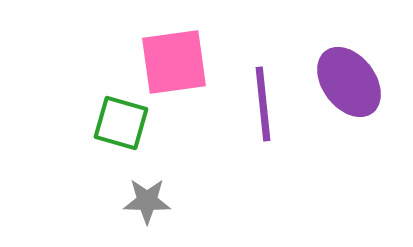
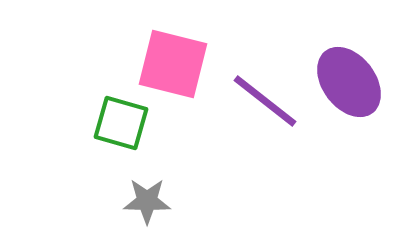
pink square: moved 1 px left, 2 px down; rotated 22 degrees clockwise
purple line: moved 2 px right, 3 px up; rotated 46 degrees counterclockwise
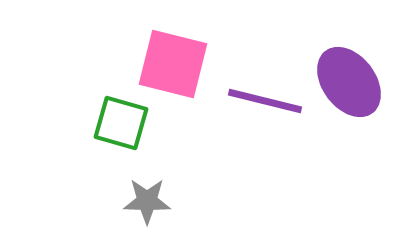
purple line: rotated 24 degrees counterclockwise
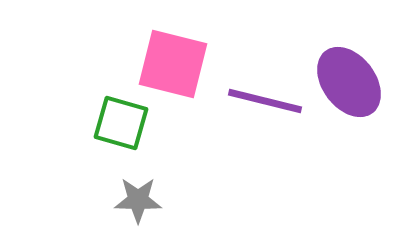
gray star: moved 9 px left, 1 px up
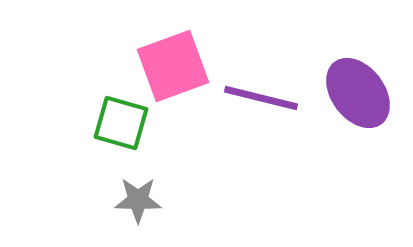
pink square: moved 2 px down; rotated 34 degrees counterclockwise
purple ellipse: moved 9 px right, 11 px down
purple line: moved 4 px left, 3 px up
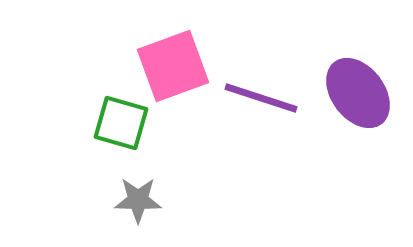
purple line: rotated 4 degrees clockwise
